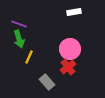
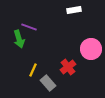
white rectangle: moved 2 px up
purple line: moved 10 px right, 3 px down
pink circle: moved 21 px right
yellow line: moved 4 px right, 13 px down
gray rectangle: moved 1 px right, 1 px down
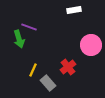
pink circle: moved 4 px up
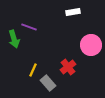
white rectangle: moved 1 px left, 2 px down
green arrow: moved 5 px left
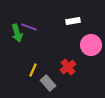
white rectangle: moved 9 px down
green arrow: moved 3 px right, 6 px up
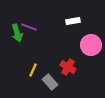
red cross: rotated 21 degrees counterclockwise
gray rectangle: moved 2 px right, 1 px up
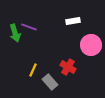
green arrow: moved 2 px left
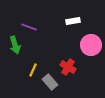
green arrow: moved 12 px down
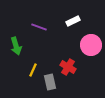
white rectangle: rotated 16 degrees counterclockwise
purple line: moved 10 px right
green arrow: moved 1 px right, 1 px down
gray rectangle: rotated 28 degrees clockwise
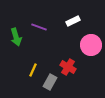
green arrow: moved 9 px up
gray rectangle: rotated 42 degrees clockwise
